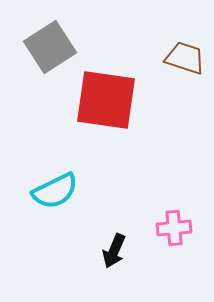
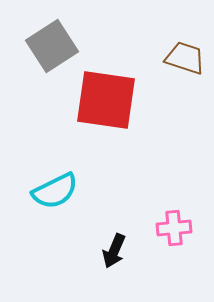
gray square: moved 2 px right, 1 px up
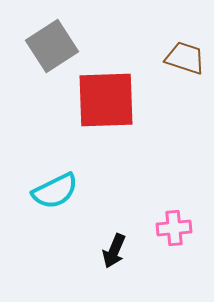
red square: rotated 10 degrees counterclockwise
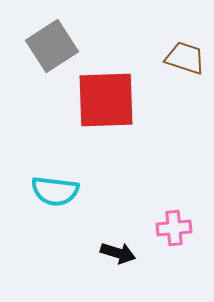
cyan semicircle: rotated 33 degrees clockwise
black arrow: moved 4 px right, 2 px down; rotated 96 degrees counterclockwise
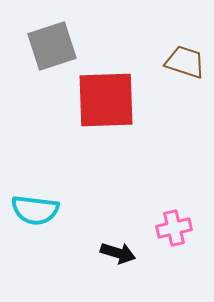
gray square: rotated 15 degrees clockwise
brown trapezoid: moved 4 px down
cyan semicircle: moved 20 px left, 19 px down
pink cross: rotated 8 degrees counterclockwise
